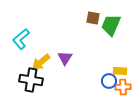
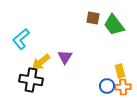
green trapezoid: moved 3 px right; rotated 60 degrees counterclockwise
purple triangle: moved 1 px up
yellow rectangle: rotated 72 degrees clockwise
blue circle: moved 2 px left, 5 px down
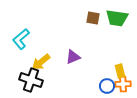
green trapezoid: moved 3 px right, 7 px up; rotated 45 degrees counterclockwise
purple triangle: moved 8 px right; rotated 35 degrees clockwise
black cross: rotated 10 degrees clockwise
orange cross: moved 3 px up
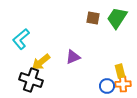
green trapezoid: rotated 115 degrees clockwise
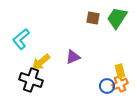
orange cross: moved 3 px left; rotated 21 degrees counterclockwise
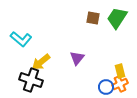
cyan L-shape: rotated 100 degrees counterclockwise
purple triangle: moved 4 px right, 1 px down; rotated 28 degrees counterclockwise
blue circle: moved 1 px left, 1 px down
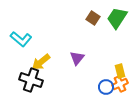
brown square: rotated 24 degrees clockwise
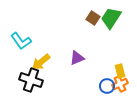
green trapezoid: moved 6 px left
cyan L-shape: moved 2 px down; rotated 15 degrees clockwise
purple triangle: rotated 28 degrees clockwise
blue circle: moved 1 px right, 1 px up
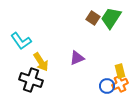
yellow arrow: rotated 84 degrees counterclockwise
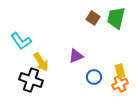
green trapezoid: moved 5 px right; rotated 20 degrees counterclockwise
purple triangle: moved 1 px left, 2 px up
blue circle: moved 13 px left, 9 px up
